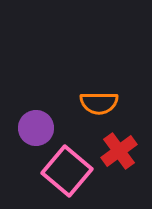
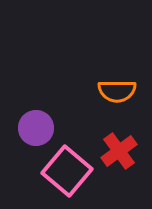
orange semicircle: moved 18 px right, 12 px up
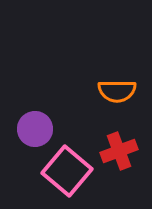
purple circle: moved 1 px left, 1 px down
red cross: rotated 15 degrees clockwise
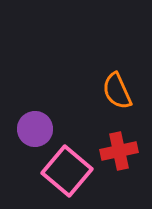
orange semicircle: rotated 66 degrees clockwise
red cross: rotated 9 degrees clockwise
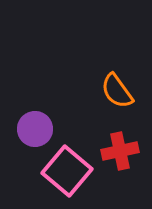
orange semicircle: rotated 12 degrees counterclockwise
red cross: moved 1 px right
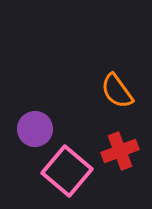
red cross: rotated 9 degrees counterclockwise
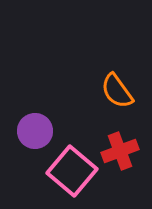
purple circle: moved 2 px down
pink square: moved 5 px right
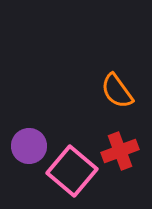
purple circle: moved 6 px left, 15 px down
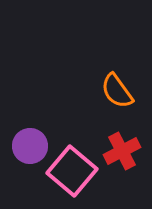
purple circle: moved 1 px right
red cross: moved 2 px right; rotated 6 degrees counterclockwise
